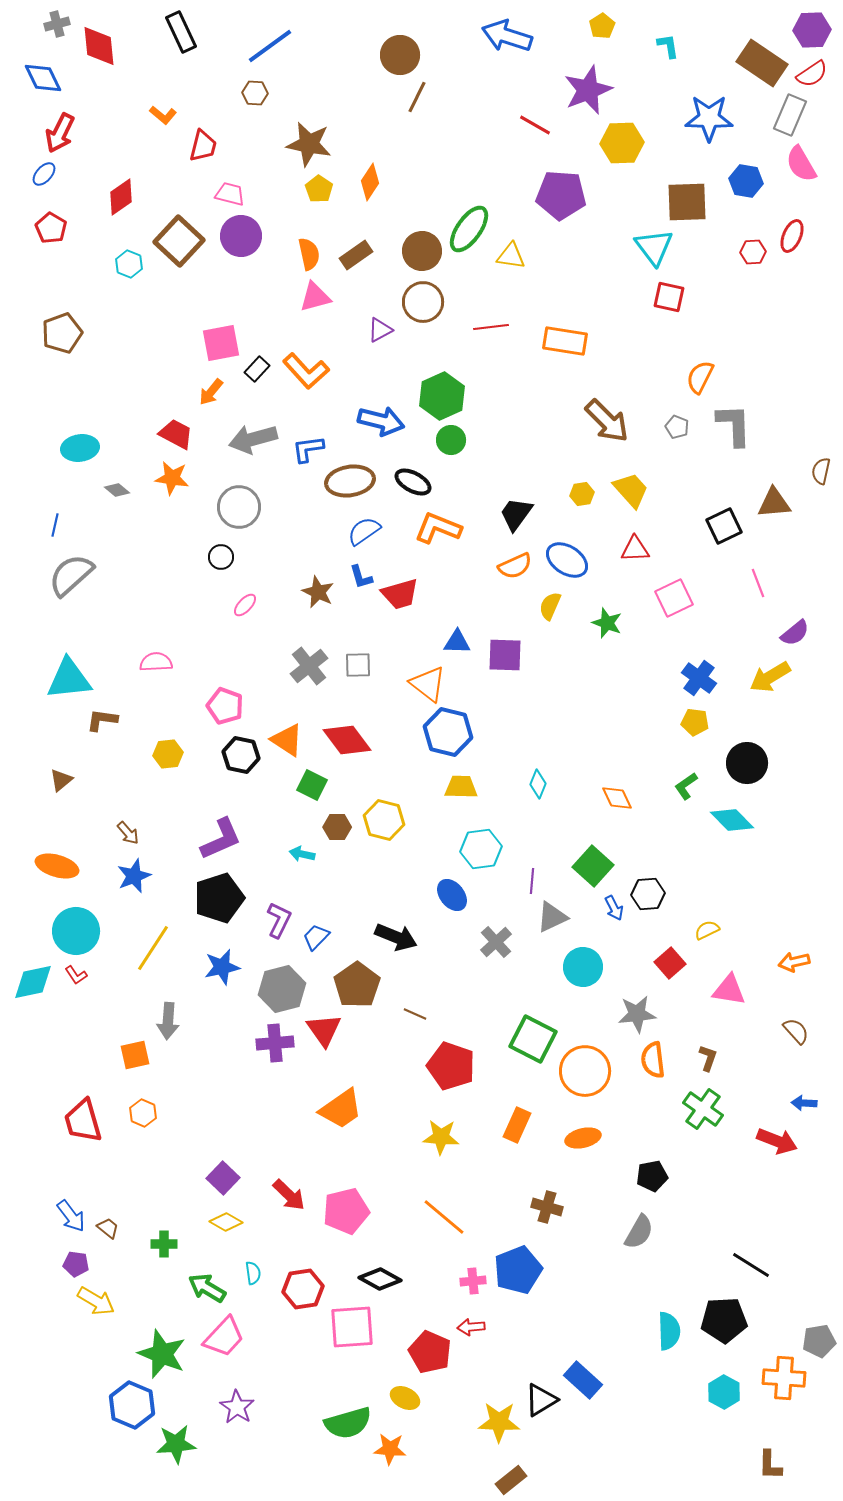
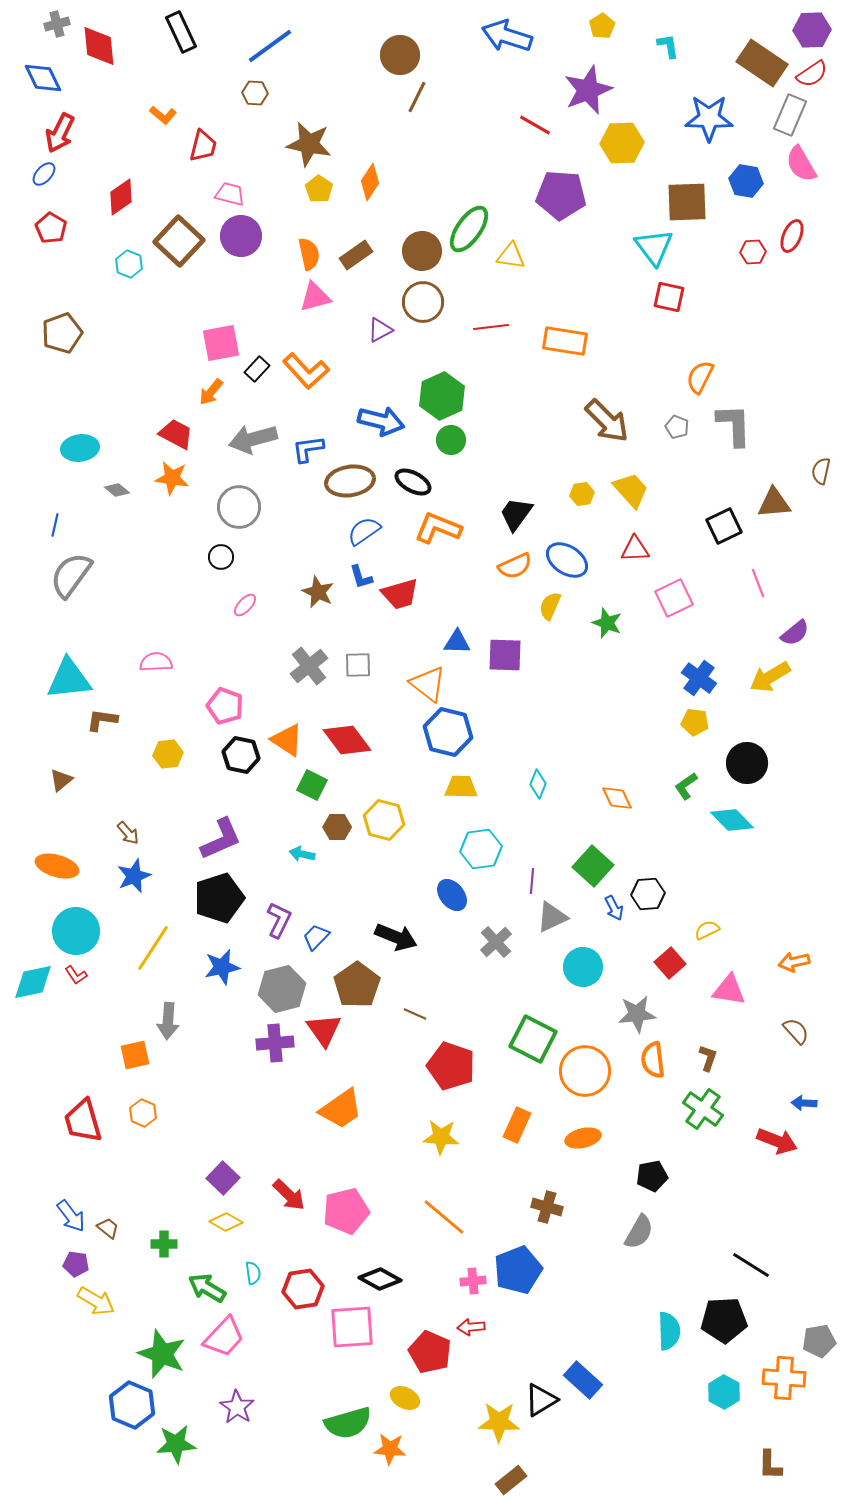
gray semicircle at (71, 575): rotated 12 degrees counterclockwise
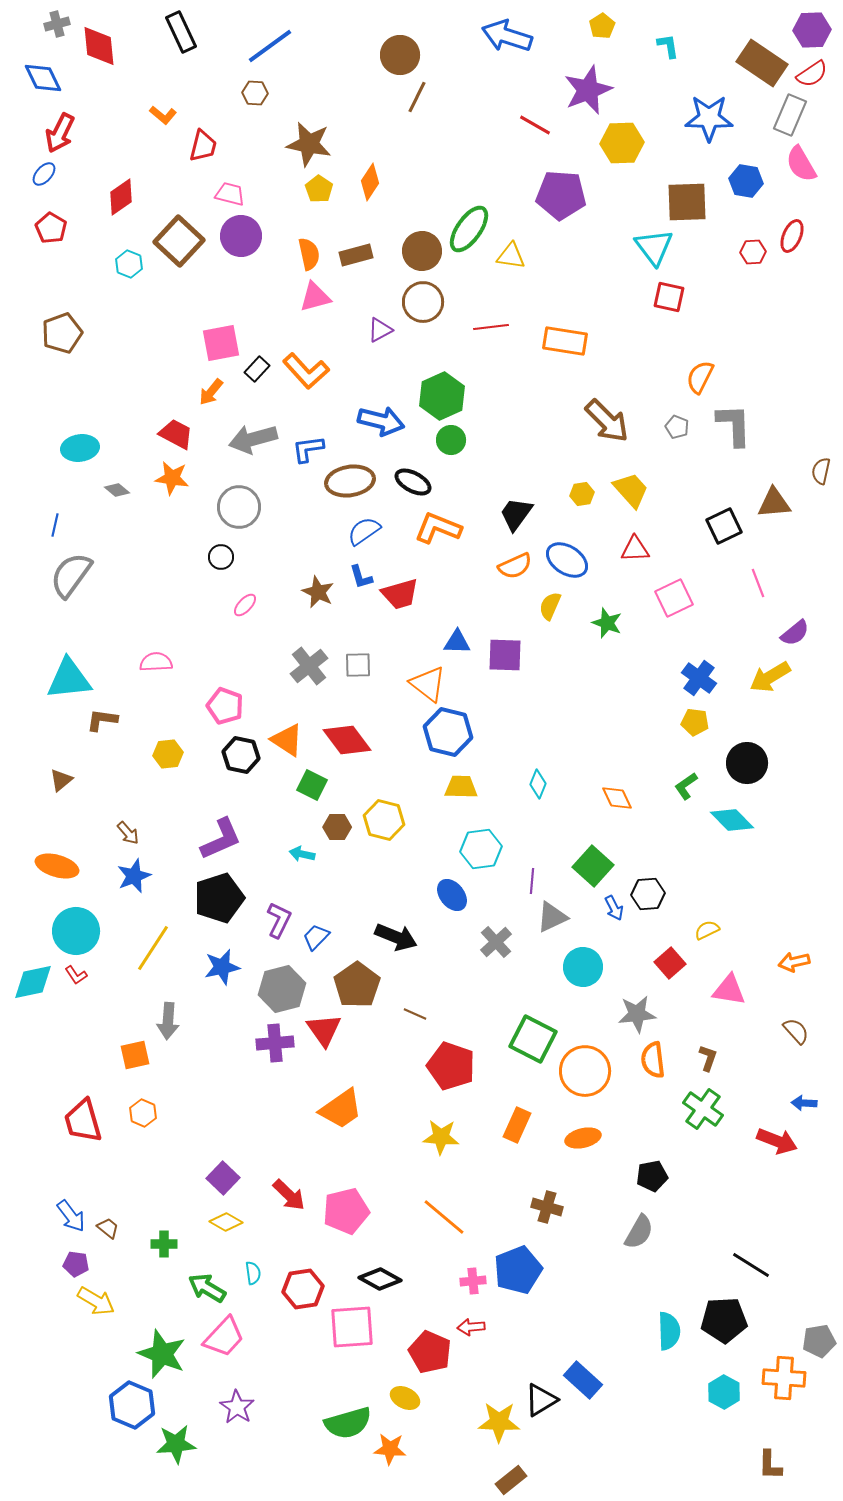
brown rectangle at (356, 255): rotated 20 degrees clockwise
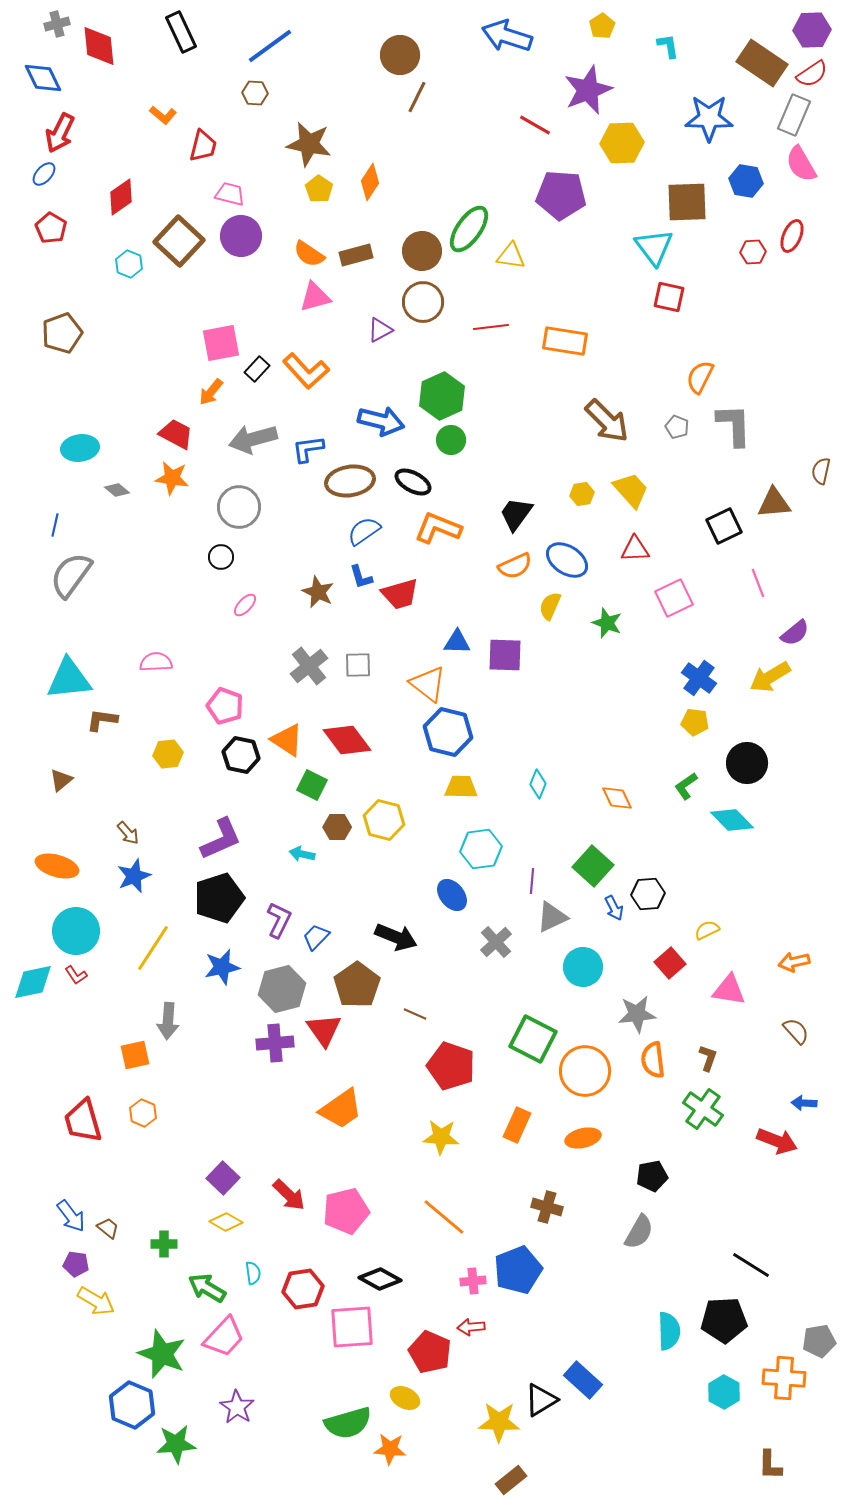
gray rectangle at (790, 115): moved 4 px right
orange semicircle at (309, 254): rotated 136 degrees clockwise
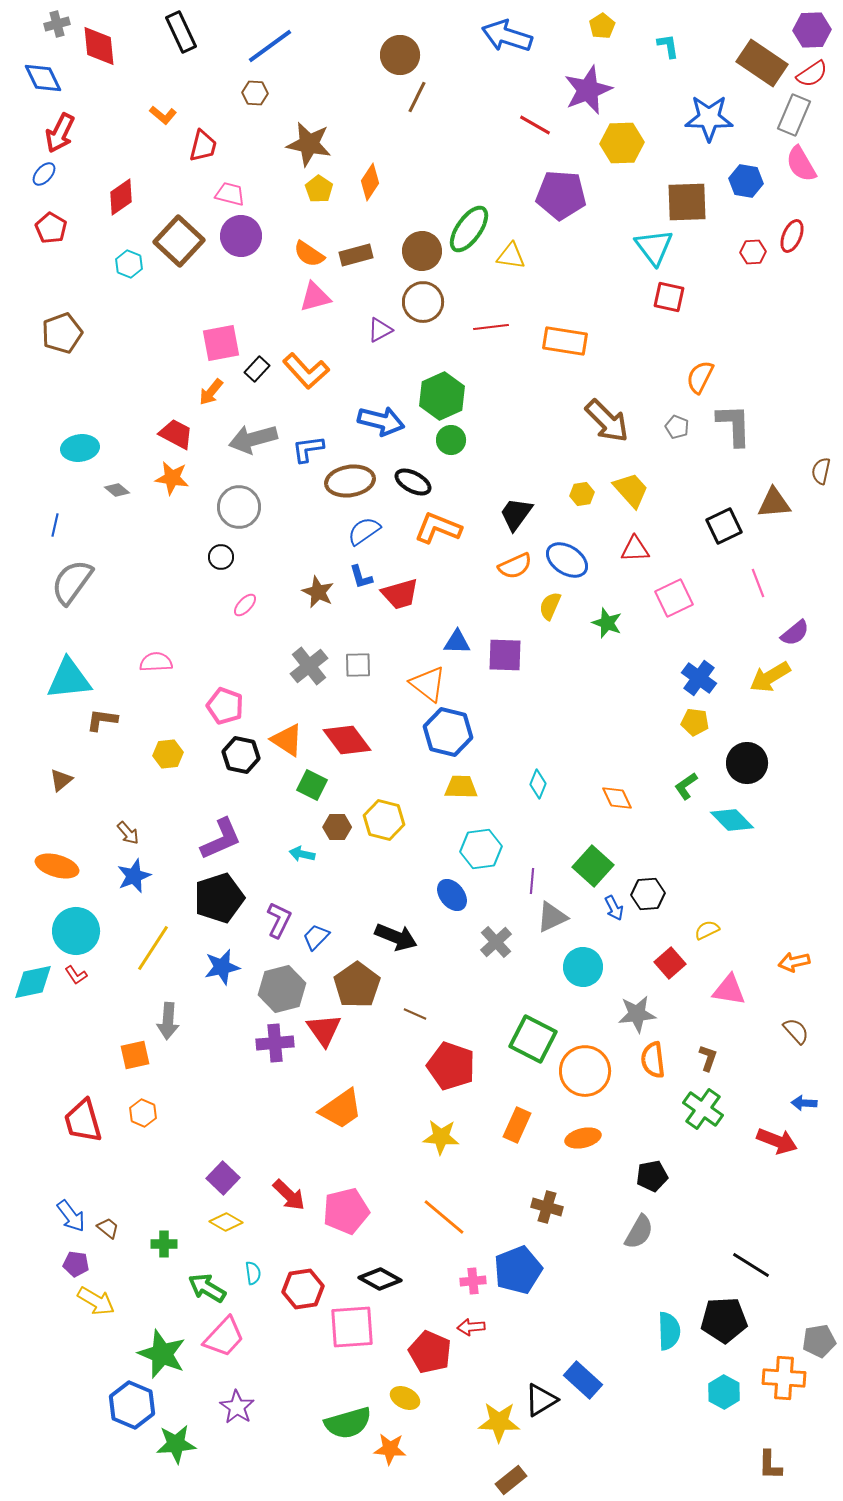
gray semicircle at (71, 575): moved 1 px right, 7 px down
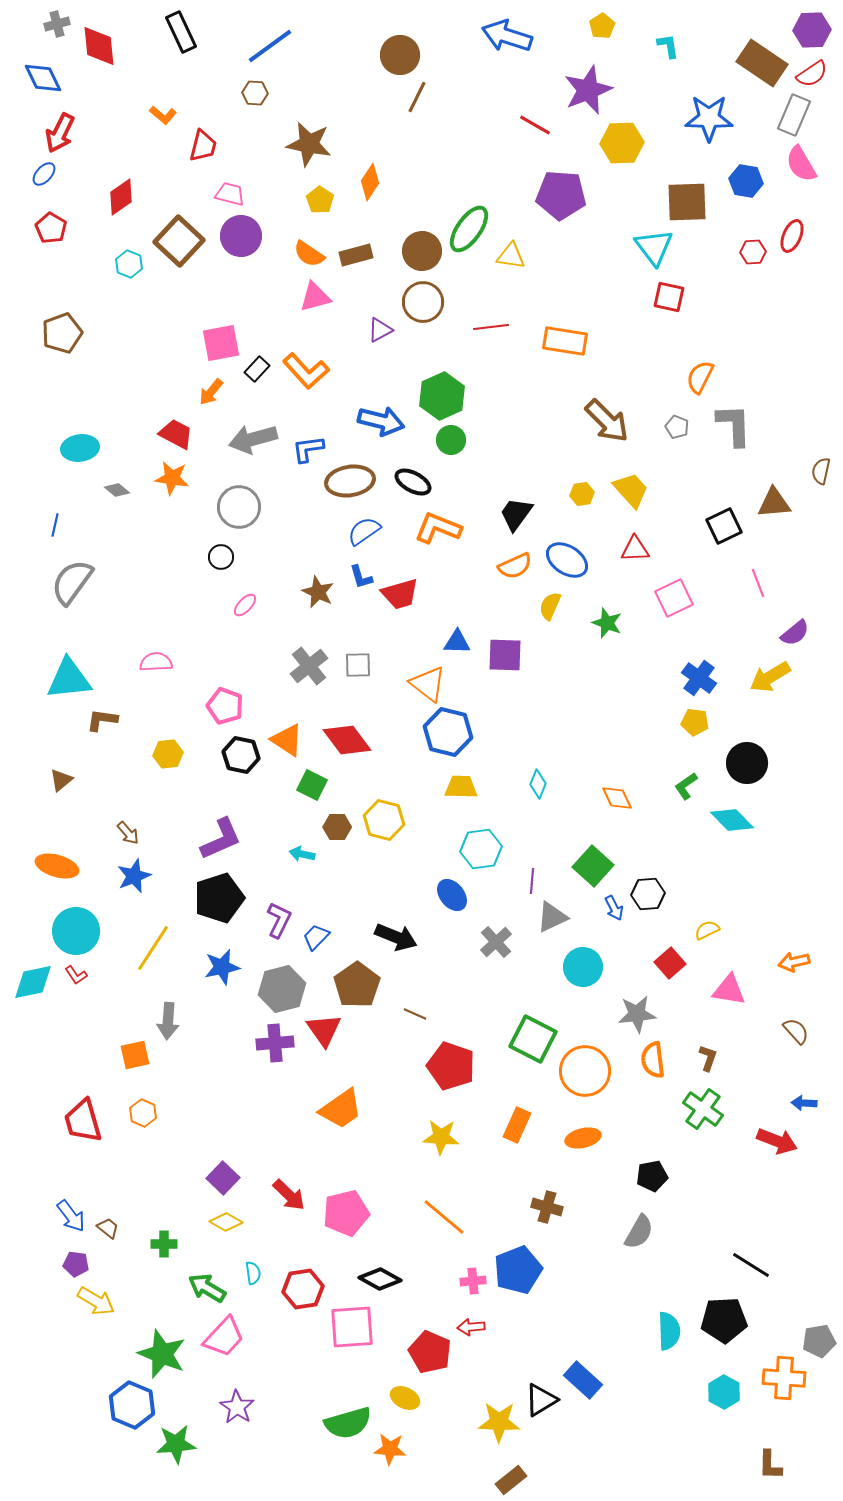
yellow pentagon at (319, 189): moved 1 px right, 11 px down
pink pentagon at (346, 1211): moved 2 px down
